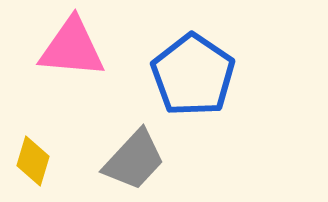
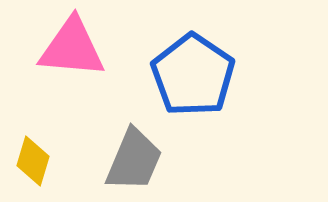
gray trapezoid: rotated 20 degrees counterclockwise
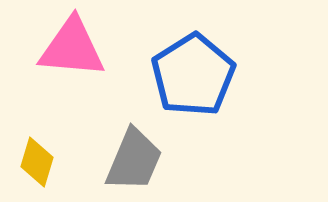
blue pentagon: rotated 6 degrees clockwise
yellow diamond: moved 4 px right, 1 px down
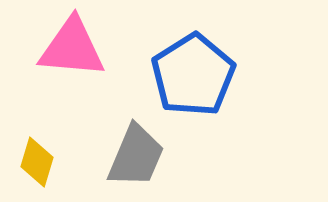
gray trapezoid: moved 2 px right, 4 px up
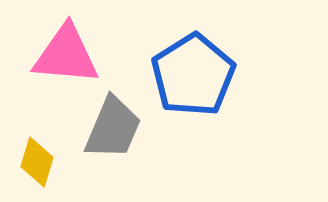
pink triangle: moved 6 px left, 7 px down
gray trapezoid: moved 23 px left, 28 px up
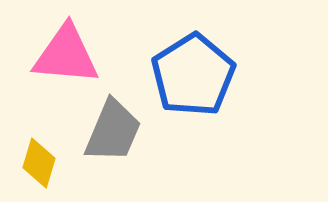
gray trapezoid: moved 3 px down
yellow diamond: moved 2 px right, 1 px down
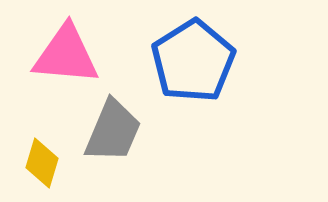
blue pentagon: moved 14 px up
yellow diamond: moved 3 px right
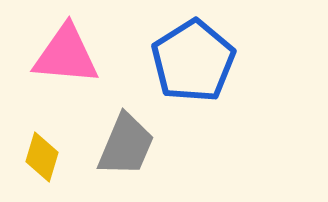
gray trapezoid: moved 13 px right, 14 px down
yellow diamond: moved 6 px up
